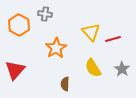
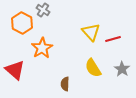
gray cross: moved 2 px left, 4 px up; rotated 24 degrees clockwise
orange hexagon: moved 3 px right, 2 px up
orange star: moved 14 px left
red triangle: rotated 30 degrees counterclockwise
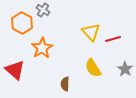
gray star: moved 3 px right
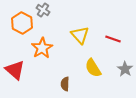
yellow triangle: moved 11 px left, 3 px down
red line: rotated 35 degrees clockwise
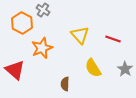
orange star: rotated 10 degrees clockwise
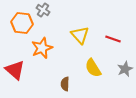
orange hexagon: rotated 20 degrees counterclockwise
gray star: rotated 14 degrees clockwise
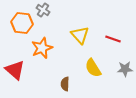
gray star: rotated 21 degrees clockwise
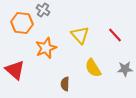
red line: moved 2 px right, 4 px up; rotated 28 degrees clockwise
orange star: moved 4 px right
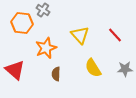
brown semicircle: moved 9 px left, 10 px up
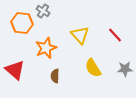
gray cross: moved 1 px down
brown semicircle: moved 1 px left, 2 px down
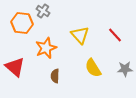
red triangle: moved 3 px up
